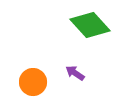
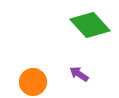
purple arrow: moved 4 px right, 1 px down
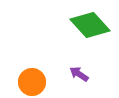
orange circle: moved 1 px left
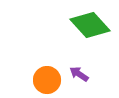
orange circle: moved 15 px right, 2 px up
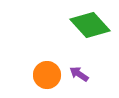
orange circle: moved 5 px up
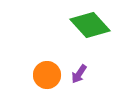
purple arrow: rotated 90 degrees counterclockwise
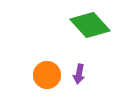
purple arrow: rotated 24 degrees counterclockwise
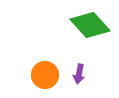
orange circle: moved 2 px left
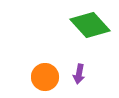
orange circle: moved 2 px down
